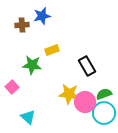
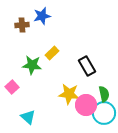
yellow rectangle: moved 3 px down; rotated 24 degrees counterclockwise
green semicircle: rotated 98 degrees clockwise
pink circle: moved 1 px right, 3 px down
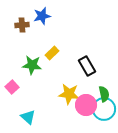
cyan circle: moved 4 px up
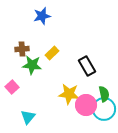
brown cross: moved 24 px down
cyan triangle: rotated 28 degrees clockwise
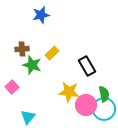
blue star: moved 1 px left, 1 px up
green star: rotated 12 degrees clockwise
yellow star: moved 2 px up
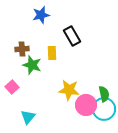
yellow rectangle: rotated 48 degrees counterclockwise
black rectangle: moved 15 px left, 30 px up
yellow star: moved 2 px up
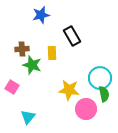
pink square: rotated 16 degrees counterclockwise
pink circle: moved 4 px down
cyan circle: moved 4 px left, 31 px up
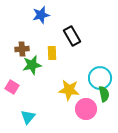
green star: rotated 30 degrees counterclockwise
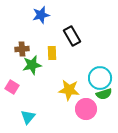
green semicircle: rotated 84 degrees clockwise
